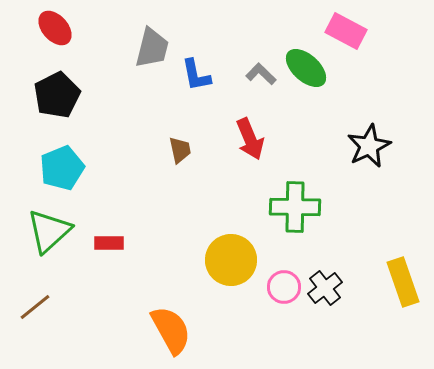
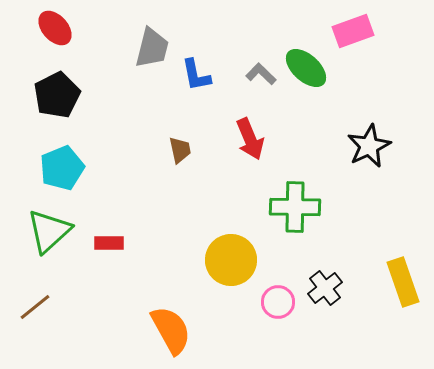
pink rectangle: moved 7 px right; rotated 48 degrees counterclockwise
pink circle: moved 6 px left, 15 px down
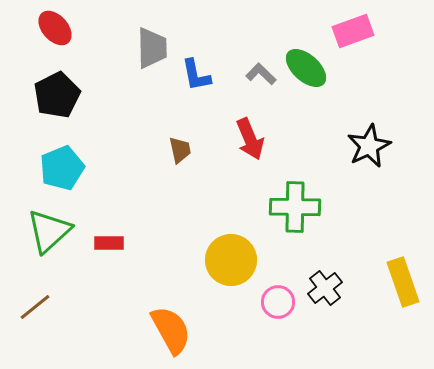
gray trapezoid: rotated 15 degrees counterclockwise
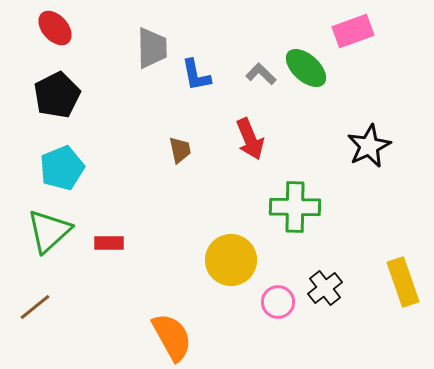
orange semicircle: moved 1 px right, 7 px down
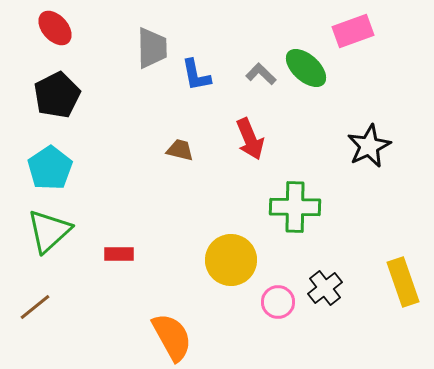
brown trapezoid: rotated 64 degrees counterclockwise
cyan pentagon: moved 12 px left; rotated 12 degrees counterclockwise
red rectangle: moved 10 px right, 11 px down
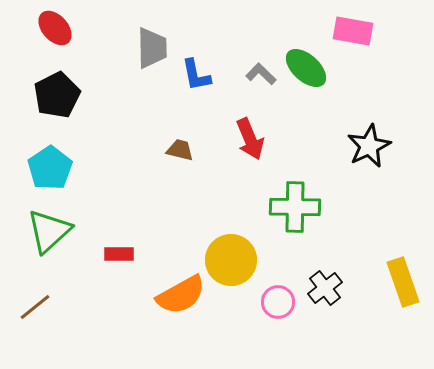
pink rectangle: rotated 30 degrees clockwise
orange semicircle: moved 9 px right, 42 px up; rotated 90 degrees clockwise
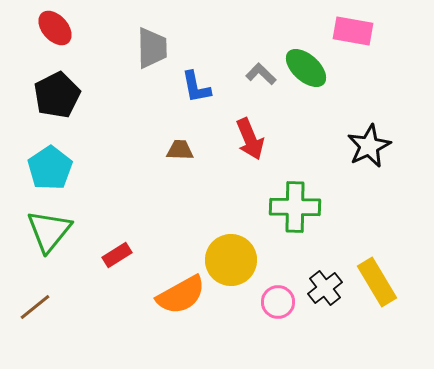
blue L-shape: moved 12 px down
brown trapezoid: rotated 12 degrees counterclockwise
green triangle: rotated 9 degrees counterclockwise
red rectangle: moved 2 px left, 1 px down; rotated 32 degrees counterclockwise
yellow rectangle: moved 26 px left; rotated 12 degrees counterclockwise
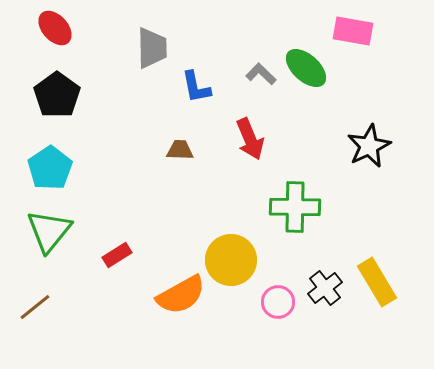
black pentagon: rotated 9 degrees counterclockwise
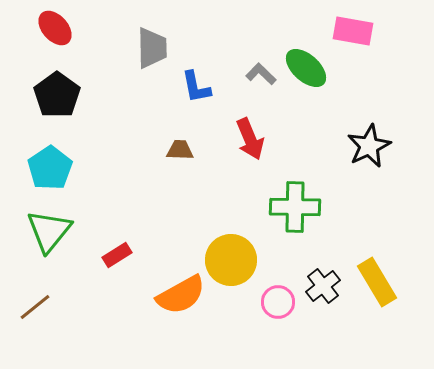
black cross: moved 2 px left, 2 px up
